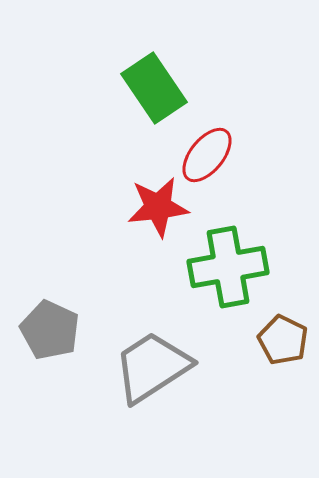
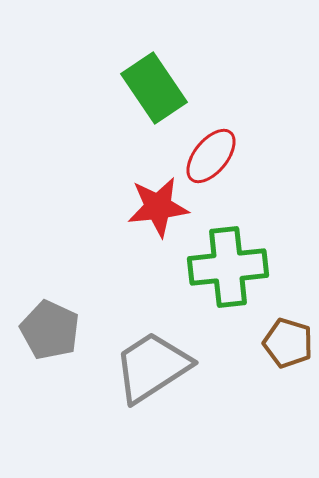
red ellipse: moved 4 px right, 1 px down
green cross: rotated 4 degrees clockwise
brown pentagon: moved 5 px right, 3 px down; rotated 9 degrees counterclockwise
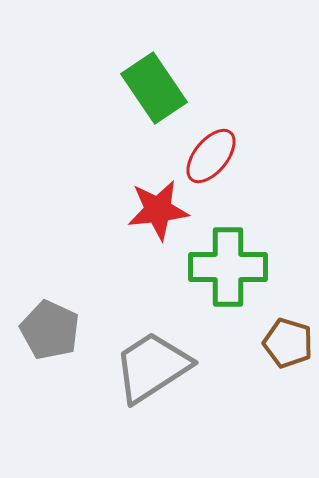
red star: moved 3 px down
green cross: rotated 6 degrees clockwise
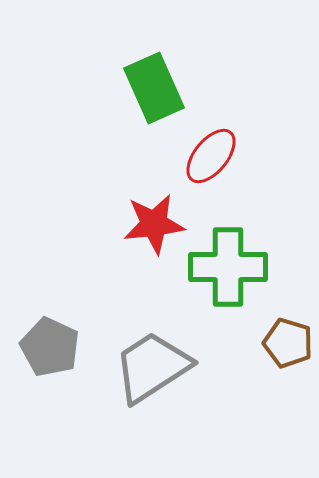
green rectangle: rotated 10 degrees clockwise
red star: moved 4 px left, 14 px down
gray pentagon: moved 17 px down
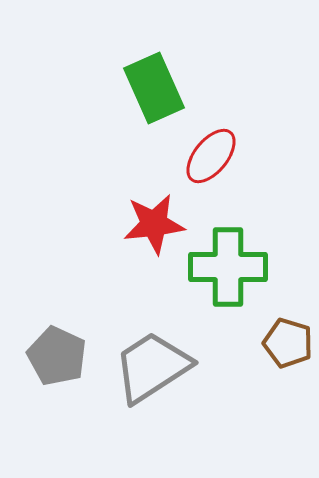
gray pentagon: moved 7 px right, 9 px down
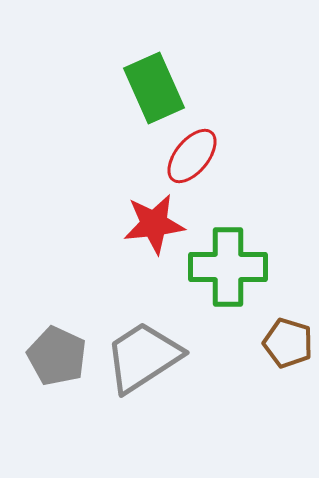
red ellipse: moved 19 px left
gray trapezoid: moved 9 px left, 10 px up
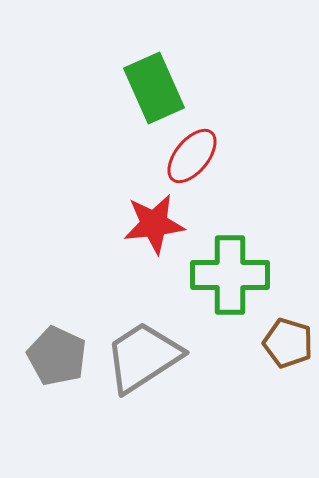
green cross: moved 2 px right, 8 px down
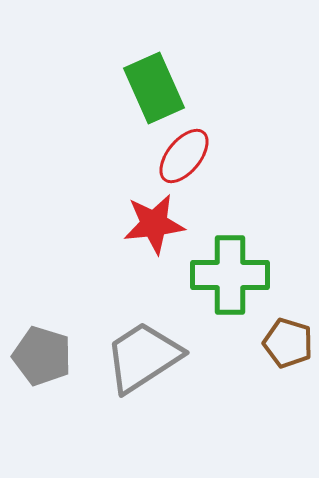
red ellipse: moved 8 px left
gray pentagon: moved 15 px left; rotated 8 degrees counterclockwise
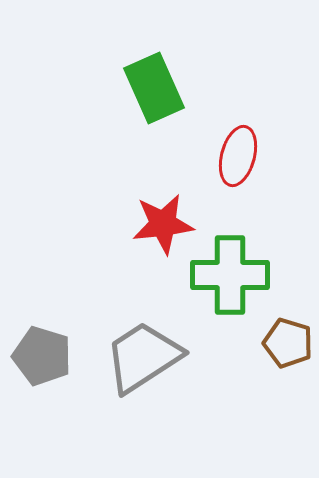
red ellipse: moved 54 px right; rotated 24 degrees counterclockwise
red star: moved 9 px right
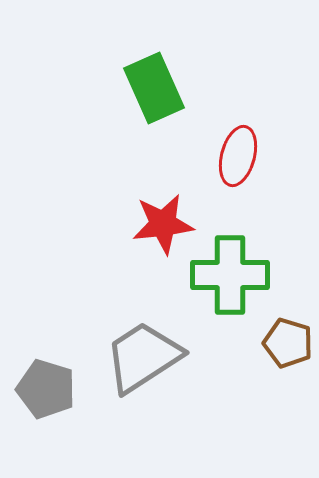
gray pentagon: moved 4 px right, 33 px down
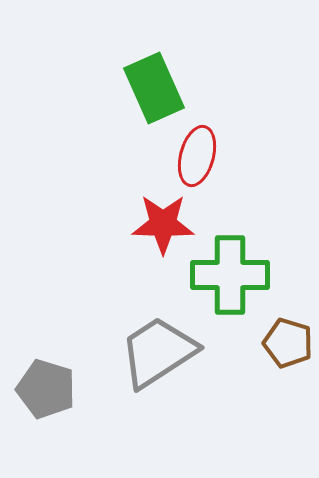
red ellipse: moved 41 px left
red star: rotated 8 degrees clockwise
gray trapezoid: moved 15 px right, 5 px up
